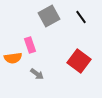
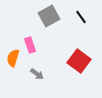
orange semicircle: rotated 114 degrees clockwise
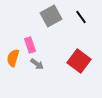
gray square: moved 2 px right
gray arrow: moved 10 px up
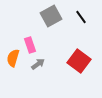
gray arrow: moved 1 px right; rotated 72 degrees counterclockwise
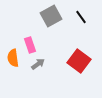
orange semicircle: rotated 24 degrees counterclockwise
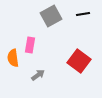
black line: moved 2 px right, 3 px up; rotated 64 degrees counterclockwise
pink rectangle: rotated 28 degrees clockwise
gray arrow: moved 11 px down
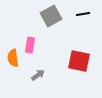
red square: rotated 25 degrees counterclockwise
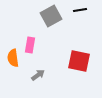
black line: moved 3 px left, 4 px up
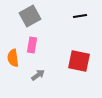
black line: moved 6 px down
gray square: moved 21 px left
pink rectangle: moved 2 px right
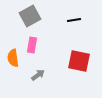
black line: moved 6 px left, 4 px down
